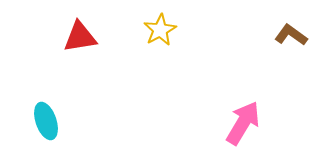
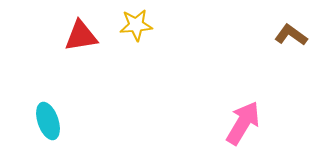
yellow star: moved 24 px left, 5 px up; rotated 24 degrees clockwise
red triangle: moved 1 px right, 1 px up
cyan ellipse: moved 2 px right
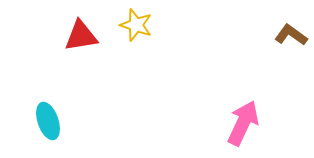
yellow star: rotated 24 degrees clockwise
pink arrow: rotated 6 degrees counterclockwise
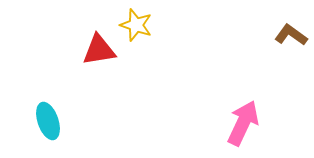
red triangle: moved 18 px right, 14 px down
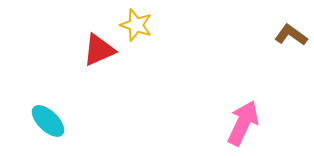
red triangle: rotated 15 degrees counterclockwise
cyan ellipse: rotated 27 degrees counterclockwise
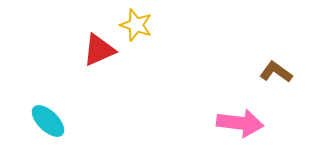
brown L-shape: moved 15 px left, 37 px down
pink arrow: moved 3 px left; rotated 72 degrees clockwise
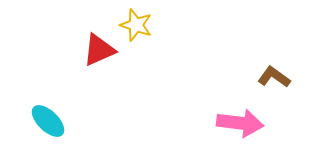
brown L-shape: moved 2 px left, 5 px down
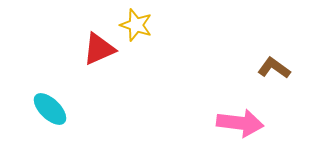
red triangle: moved 1 px up
brown L-shape: moved 9 px up
cyan ellipse: moved 2 px right, 12 px up
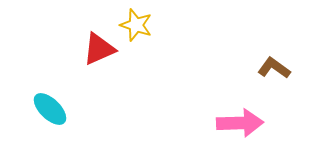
pink arrow: rotated 9 degrees counterclockwise
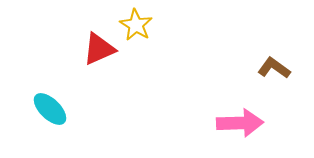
yellow star: rotated 12 degrees clockwise
